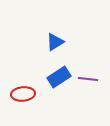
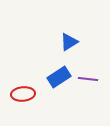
blue triangle: moved 14 px right
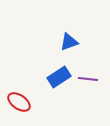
blue triangle: rotated 12 degrees clockwise
red ellipse: moved 4 px left, 8 px down; rotated 40 degrees clockwise
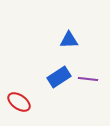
blue triangle: moved 2 px up; rotated 18 degrees clockwise
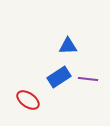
blue triangle: moved 1 px left, 6 px down
red ellipse: moved 9 px right, 2 px up
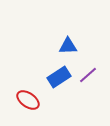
purple line: moved 4 px up; rotated 48 degrees counterclockwise
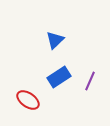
blue triangle: moved 13 px left, 6 px up; rotated 42 degrees counterclockwise
purple line: moved 2 px right, 6 px down; rotated 24 degrees counterclockwise
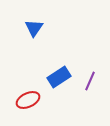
blue triangle: moved 21 px left, 12 px up; rotated 12 degrees counterclockwise
red ellipse: rotated 60 degrees counterclockwise
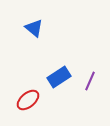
blue triangle: rotated 24 degrees counterclockwise
red ellipse: rotated 15 degrees counterclockwise
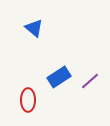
purple line: rotated 24 degrees clockwise
red ellipse: rotated 50 degrees counterclockwise
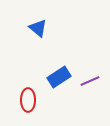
blue triangle: moved 4 px right
purple line: rotated 18 degrees clockwise
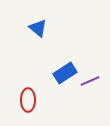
blue rectangle: moved 6 px right, 4 px up
